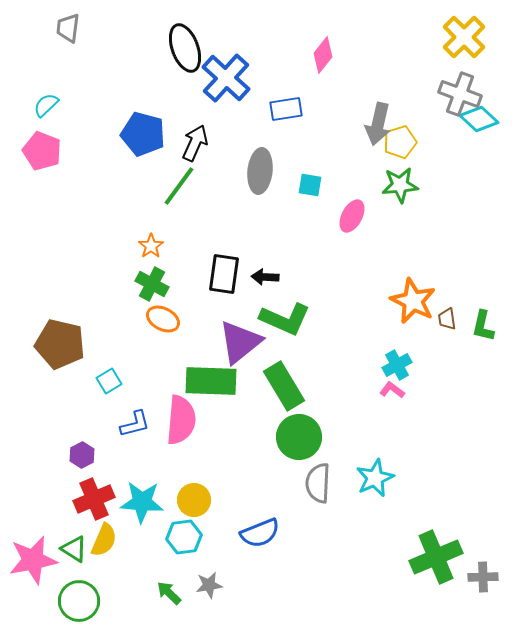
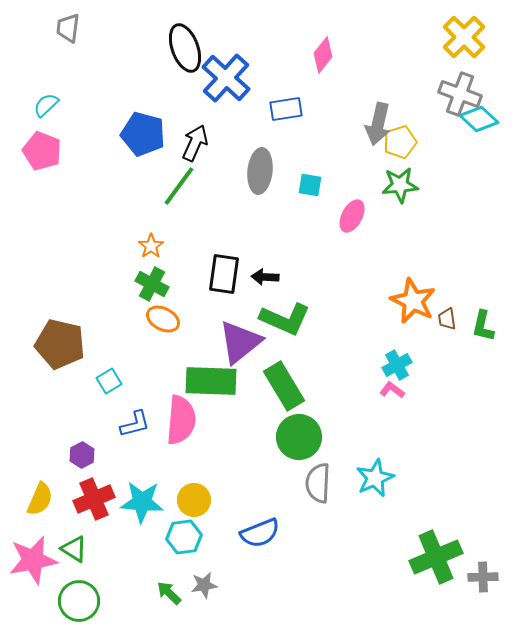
yellow semicircle at (104, 540): moved 64 px left, 41 px up
gray star at (209, 585): moved 5 px left
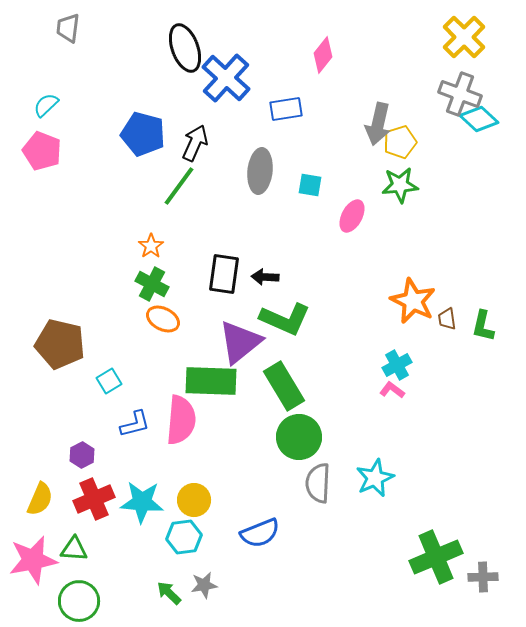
green triangle at (74, 549): rotated 28 degrees counterclockwise
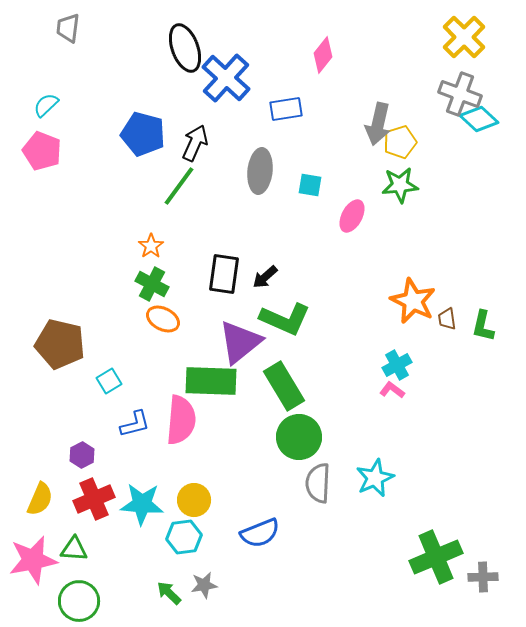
black arrow at (265, 277): rotated 44 degrees counterclockwise
cyan star at (142, 502): moved 2 px down
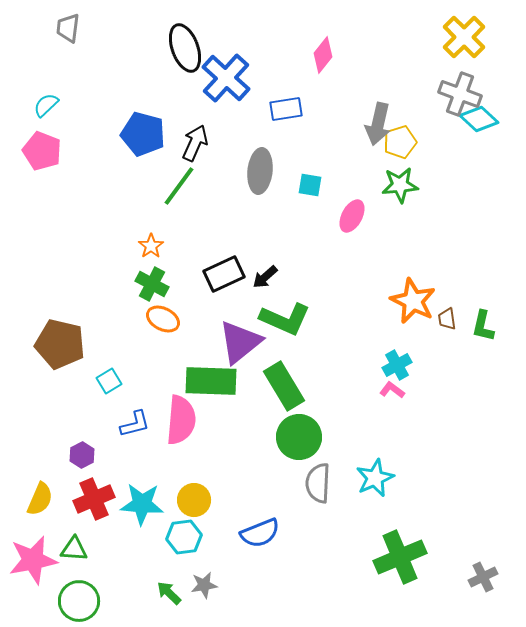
black rectangle at (224, 274): rotated 57 degrees clockwise
green cross at (436, 557): moved 36 px left
gray cross at (483, 577): rotated 24 degrees counterclockwise
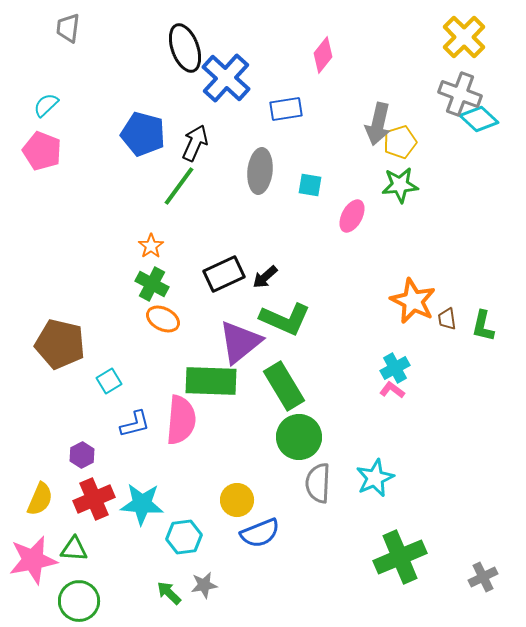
cyan cross at (397, 365): moved 2 px left, 3 px down
yellow circle at (194, 500): moved 43 px right
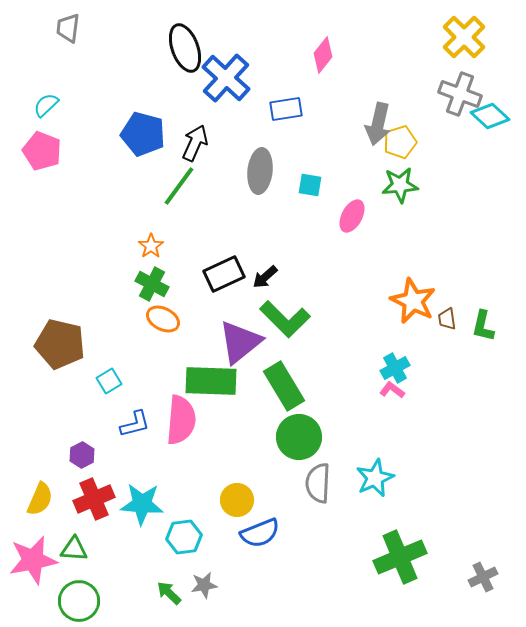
cyan diamond at (479, 119): moved 11 px right, 3 px up
green L-shape at (285, 319): rotated 21 degrees clockwise
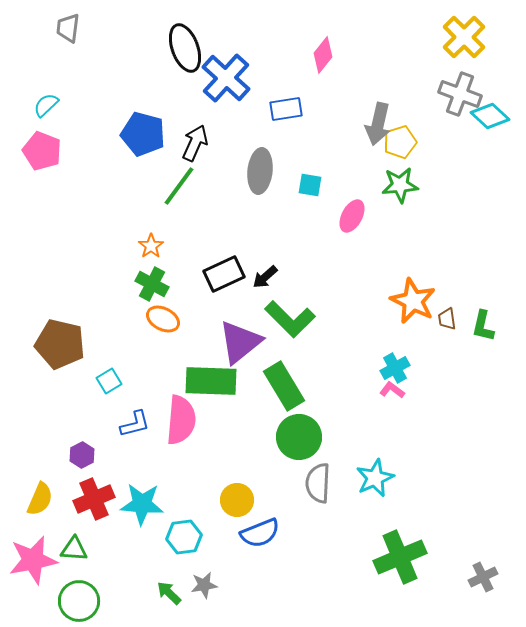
green L-shape at (285, 319): moved 5 px right
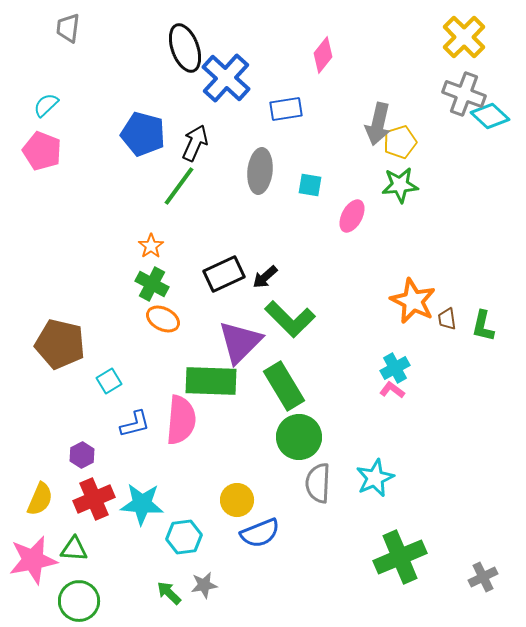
gray cross at (460, 94): moved 4 px right
purple triangle at (240, 342): rotated 6 degrees counterclockwise
